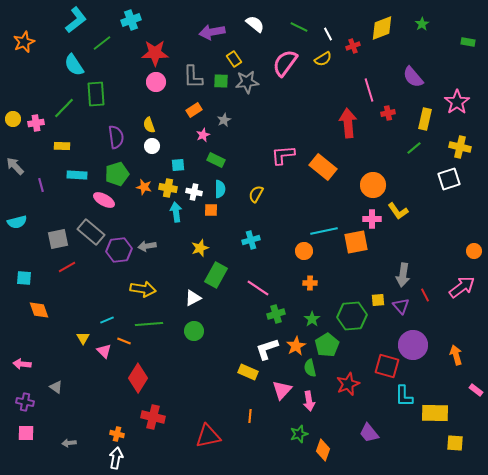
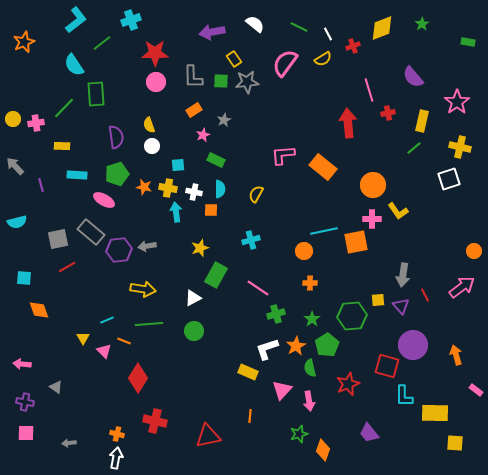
yellow rectangle at (425, 119): moved 3 px left, 2 px down
red cross at (153, 417): moved 2 px right, 4 px down
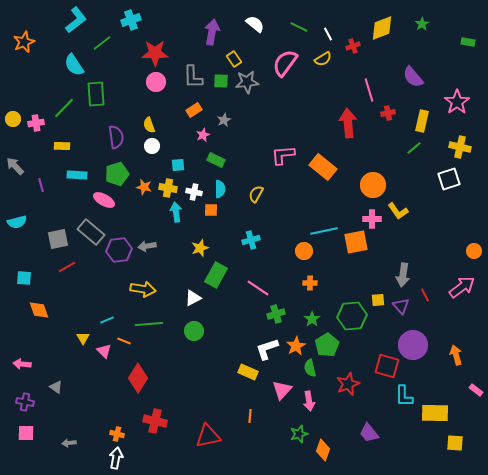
purple arrow at (212, 32): rotated 110 degrees clockwise
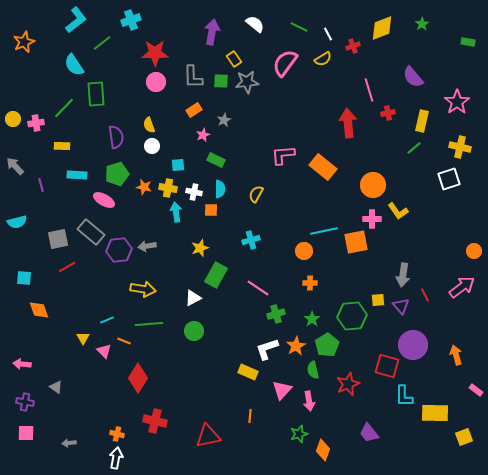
green semicircle at (310, 368): moved 3 px right, 2 px down
yellow square at (455, 443): moved 9 px right, 6 px up; rotated 24 degrees counterclockwise
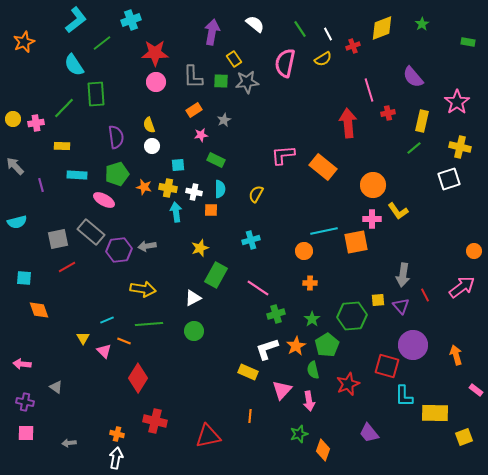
green line at (299, 27): moved 1 px right, 2 px down; rotated 30 degrees clockwise
pink semicircle at (285, 63): rotated 24 degrees counterclockwise
pink star at (203, 135): moved 2 px left; rotated 16 degrees clockwise
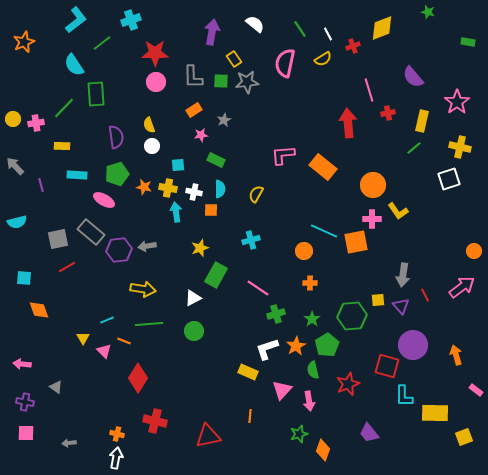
green star at (422, 24): moved 6 px right, 12 px up; rotated 24 degrees counterclockwise
cyan line at (324, 231): rotated 36 degrees clockwise
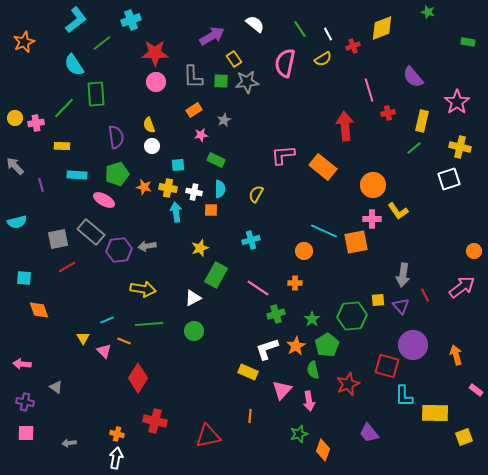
purple arrow at (212, 32): moved 4 px down; rotated 50 degrees clockwise
yellow circle at (13, 119): moved 2 px right, 1 px up
red arrow at (348, 123): moved 3 px left, 3 px down
orange cross at (310, 283): moved 15 px left
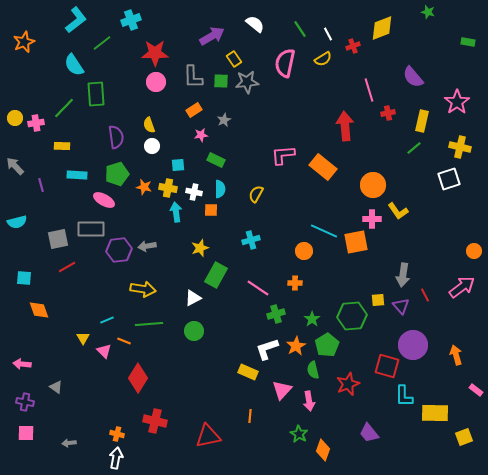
gray rectangle at (91, 232): moved 3 px up; rotated 40 degrees counterclockwise
green star at (299, 434): rotated 24 degrees counterclockwise
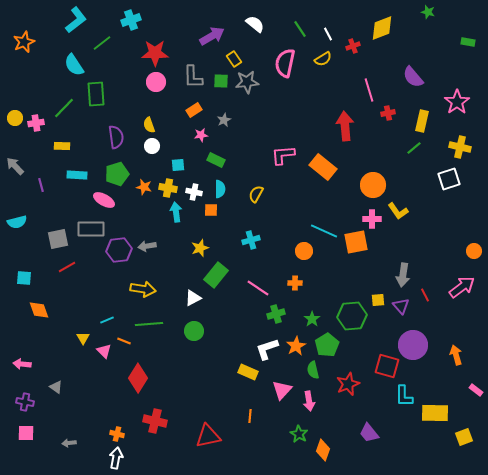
green rectangle at (216, 275): rotated 10 degrees clockwise
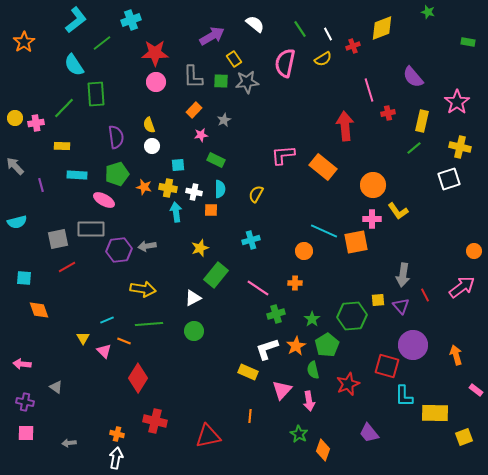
orange star at (24, 42): rotated 10 degrees counterclockwise
orange rectangle at (194, 110): rotated 14 degrees counterclockwise
